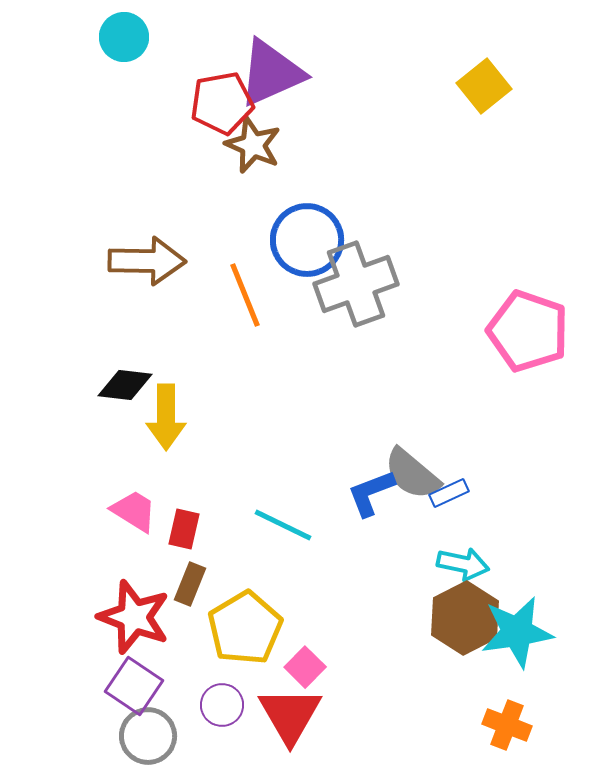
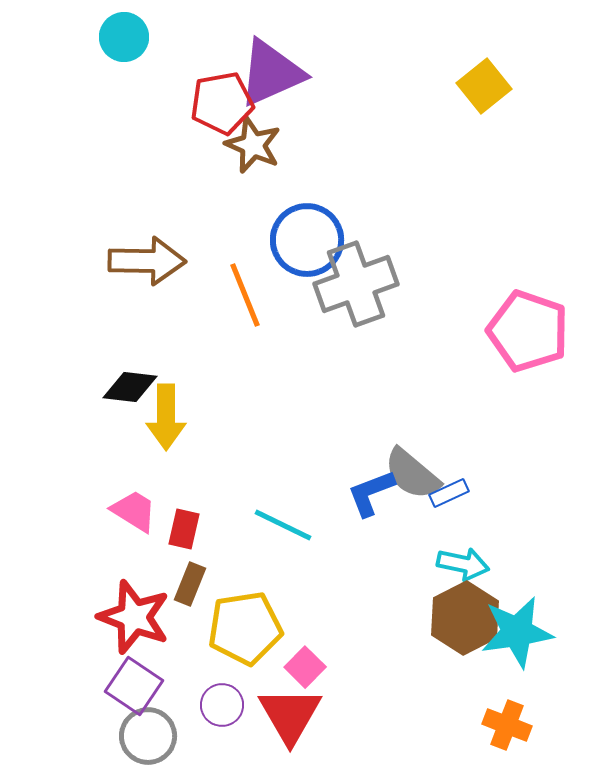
black diamond: moved 5 px right, 2 px down
yellow pentagon: rotated 22 degrees clockwise
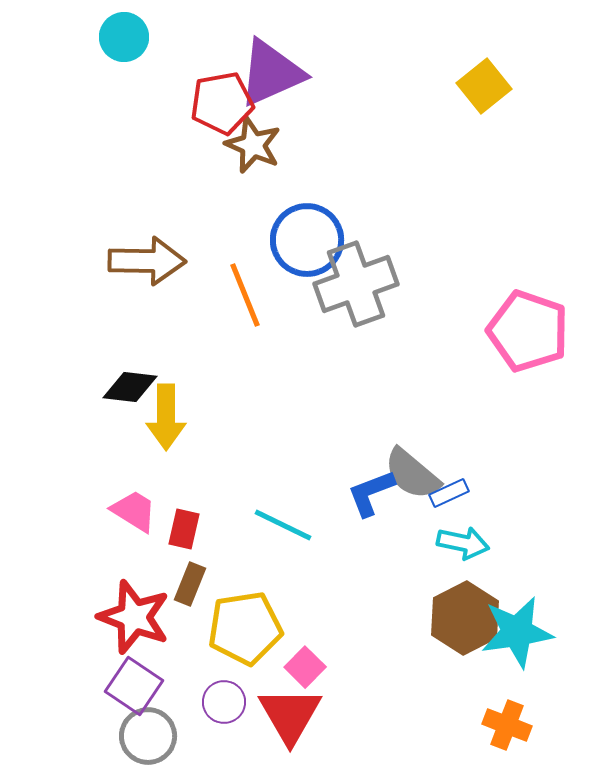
cyan arrow: moved 21 px up
purple circle: moved 2 px right, 3 px up
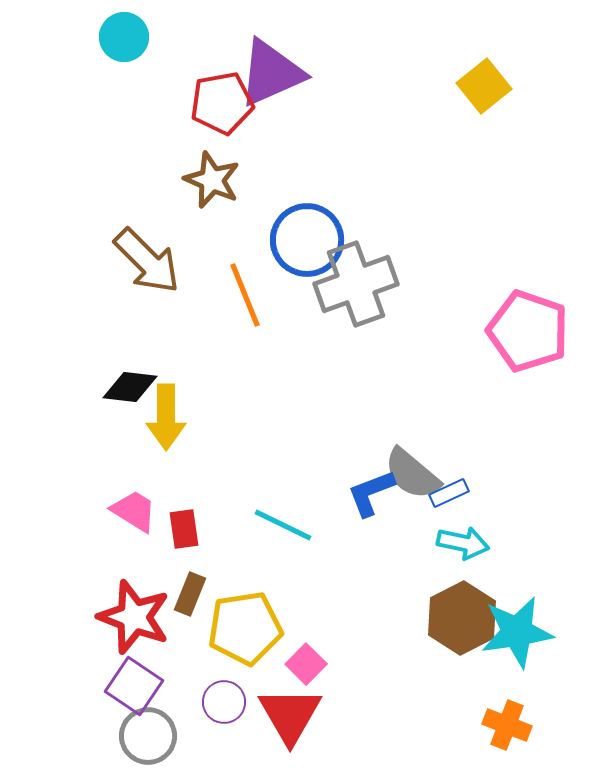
brown star: moved 41 px left, 35 px down
brown arrow: rotated 44 degrees clockwise
red rectangle: rotated 21 degrees counterclockwise
brown rectangle: moved 10 px down
brown hexagon: moved 3 px left
pink square: moved 1 px right, 3 px up
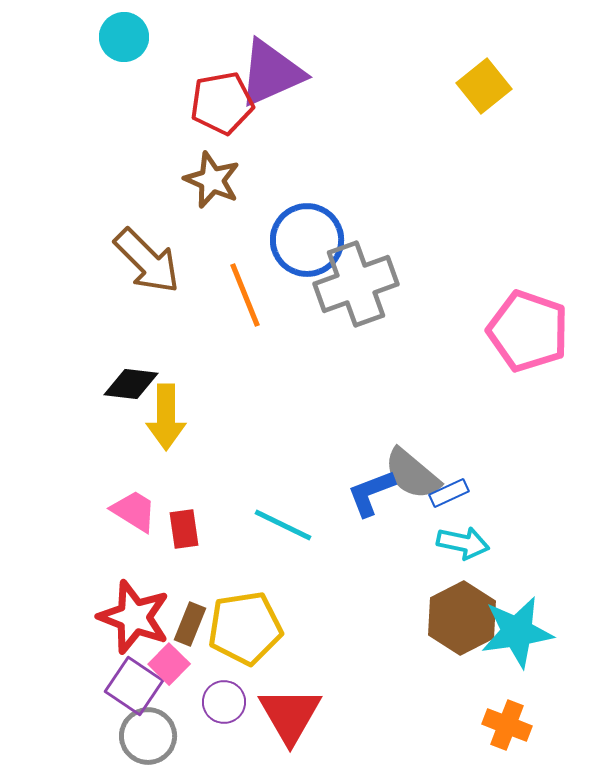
black diamond: moved 1 px right, 3 px up
brown rectangle: moved 30 px down
pink square: moved 137 px left
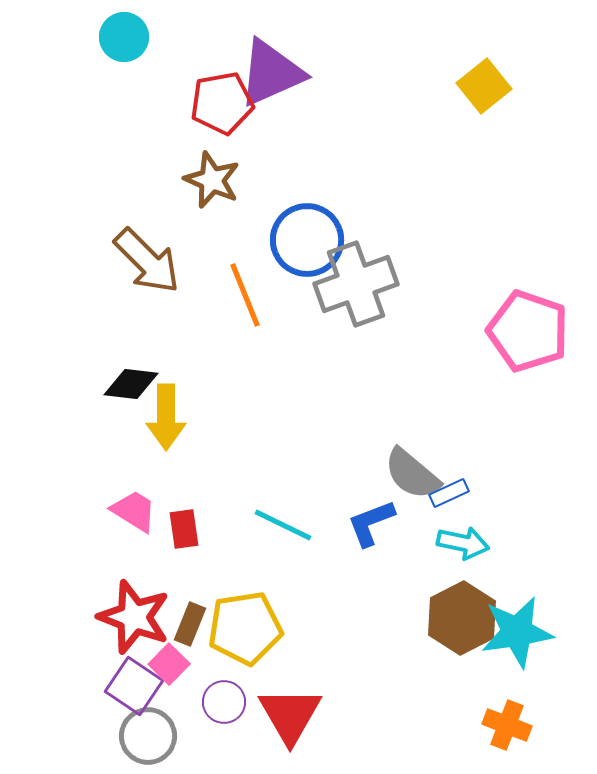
blue L-shape: moved 30 px down
